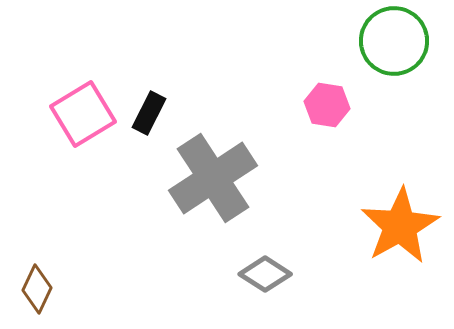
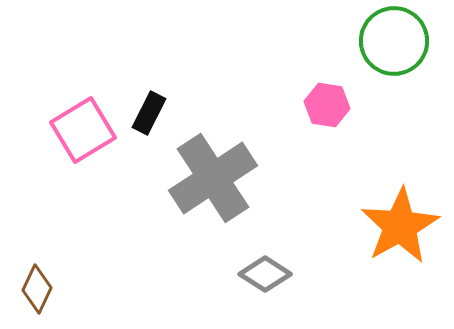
pink square: moved 16 px down
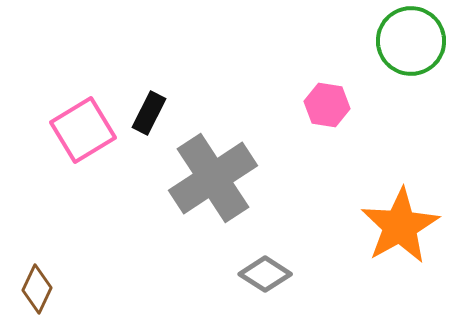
green circle: moved 17 px right
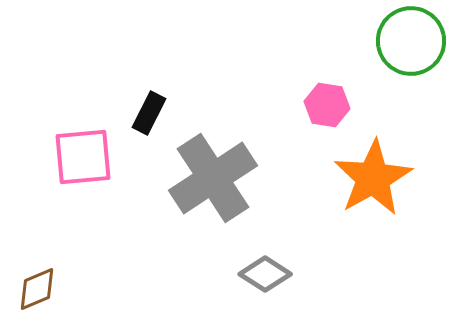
pink square: moved 27 px down; rotated 26 degrees clockwise
orange star: moved 27 px left, 48 px up
brown diamond: rotated 42 degrees clockwise
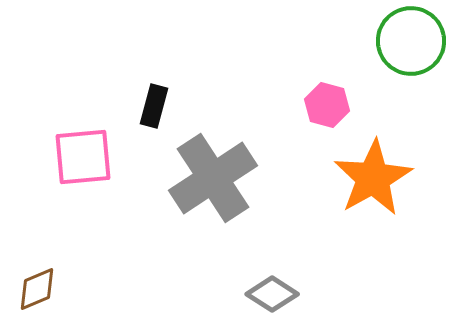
pink hexagon: rotated 6 degrees clockwise
black rectangle: moved 5 px right, 7 px up; rotated 12 degrees counterclockwise
gray diamond: moved 7 px right, 20 px down
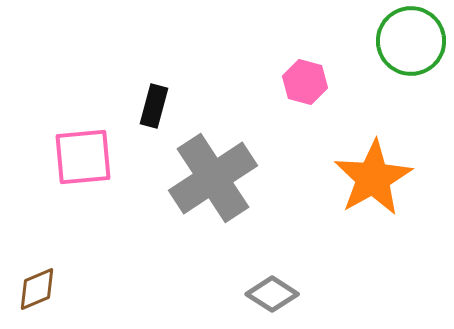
pink hexagon: moved 22 px left, 23 px up
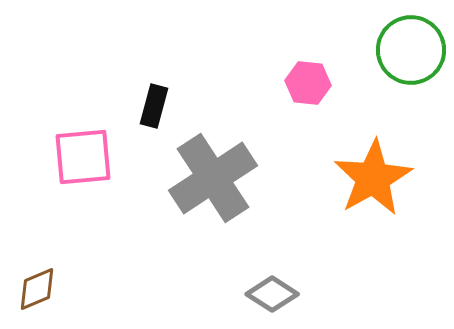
green circle: moved 9 px down
pink hexagon: moved 3 px right, 1 px down; rotated 9 degrees counterclockwise
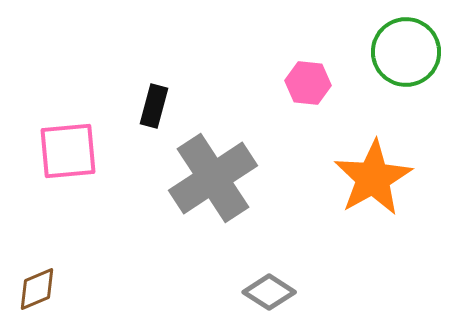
green circle: moved 5 px left, 2 px down
pink square: moved 15 px left, 6 px up
gray diamond: moved 3 px left, 2 px up
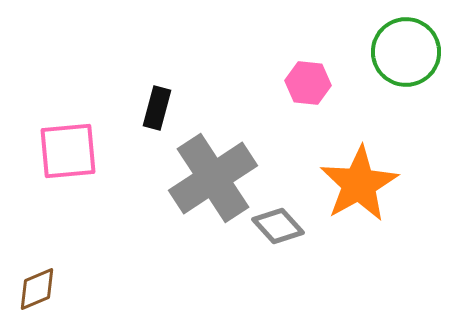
black rectangle: moved 3 px right, 2 px down
orange star: moved 14 px left, 6 px down
gray diamond: moved 9 px right, 66 px up; rotated 15 degrees clockwise
